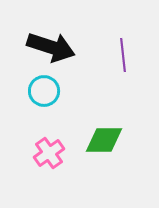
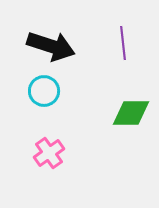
black arrow: moved 1 px up
purple line: moved 12 px up
green diamond: moved 27 px right, 27 px up
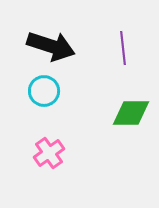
purple line: moved 5 px down
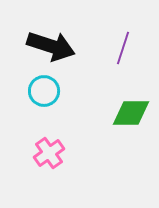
purple line: rotated 24 degrees clockwise
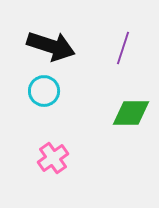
pink cross: moved 4 px right, 5 px down
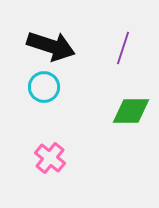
cyan circle: moved 4 px up
green diamond: moved 2 px up
pink cross: moved 3 px left; rotated 16 degrees counterclockwise
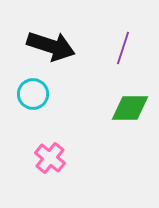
cyan circle: moved 11 px left, 7 px down
green diamond: moved 1 px left, 3 px up
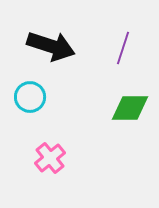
cyan circle: moved 3 px left, 3 px down
pink cross: rotated 12 degrees clockwise
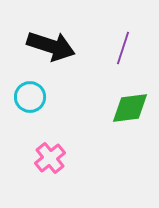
green diamond: rotated 6 degrees counterclockwise
